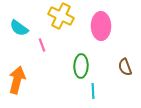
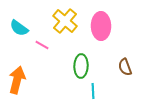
yellow cross: moved 4 px right, 5 px down; rotated 15 degrees clockwise
pink line: rotated 40 degrees counterclockwise
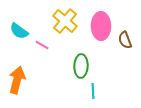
cyan semicircle: moved 3 px down
brown semicircle: moved 27 px up
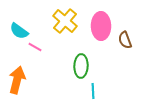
pink line: moved 7 px left, 2 px down
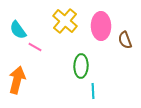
cyan semicircle: moved 1 px left, 1 px up; rotated 18 degrees clockwise
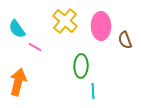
cyan semicircle: moved 1 px left, 1 px up
orange arrow: moved 1 px right, 2 px down
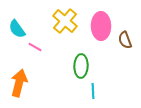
orange arrow: moved 1 px right, 1 px down
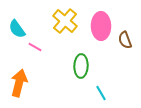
cyan line: moved 8 px right, 2 px down; rotated 28 degrees counterclockwise
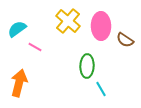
yellow cross: moved 3 px right
cyan semicircle: rotated 90 degrees clockwise
brown semicircle: rotated 36 degrees counterclockwise
green ellipse: moved 6 px right
cyan line: moved 4 px up
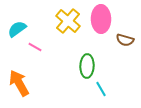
pink ellipse: moved 7 px up
brown semicircle: rotated 18 degrees counterclockwise
orange arrow: rotated 44 degrees counterclockwise
